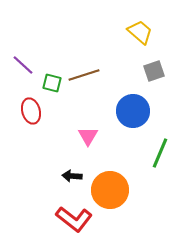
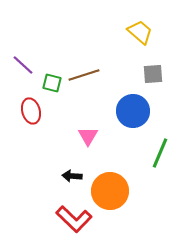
gray square: moved 1 px left, 3 px down; rotated 15 degrees clockwise
orange circle: moved 1 px down
red L-shape: rotated 6 degrees clockwise
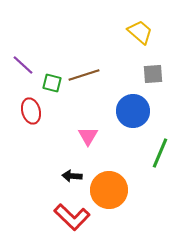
orange circle: moved 1 px left, 1 px up
red L-shape: moved 2 px left, 2 px up
